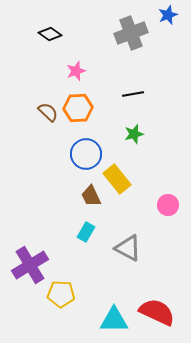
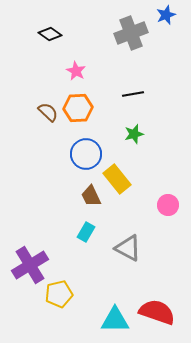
blue star: moved 2 px left
pink star: rotated 24 degrees counterclockwise
yellow pentagon: moved 2 px left; rotated 16 degrees counterclockwise
red semicircle: rotated 6 degrees counterclockwise
cyan triangle: moved 1 px right
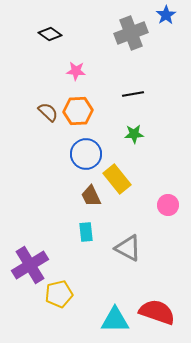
blue star: rotated 12 degrees counterclockwise
pink star: rotated 24 degrees counterclockwise
orange hexagon: moved 3 px down
green star: rotated 12 degrees clockwise
cyan rectangle: rotated 36 degrees counterclockwise
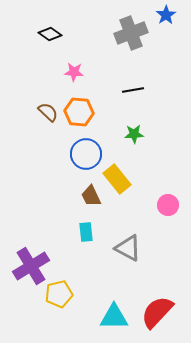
pink star: moved 2 px left, 1 px down
black line: moved 4 px up
orange hexagon: moved 1 px right, 1 px down; rotated 8 degrees clockwise
purple cross: moved 1 px right, 1 px down
red semicircle: rotated 66 degrees counterclockwise
cyan triangle: moved 1 px left, 3 px up
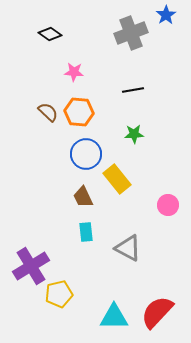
brown trapezoid: moved 8 px left, 1 px down
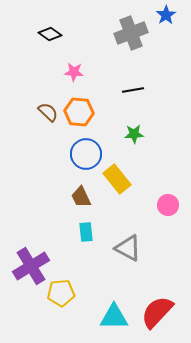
brown trapezoid: moved 2 px left
yellow pentagon: moved 2 px right, 1 px up; rotated 8 degrees clockwise
